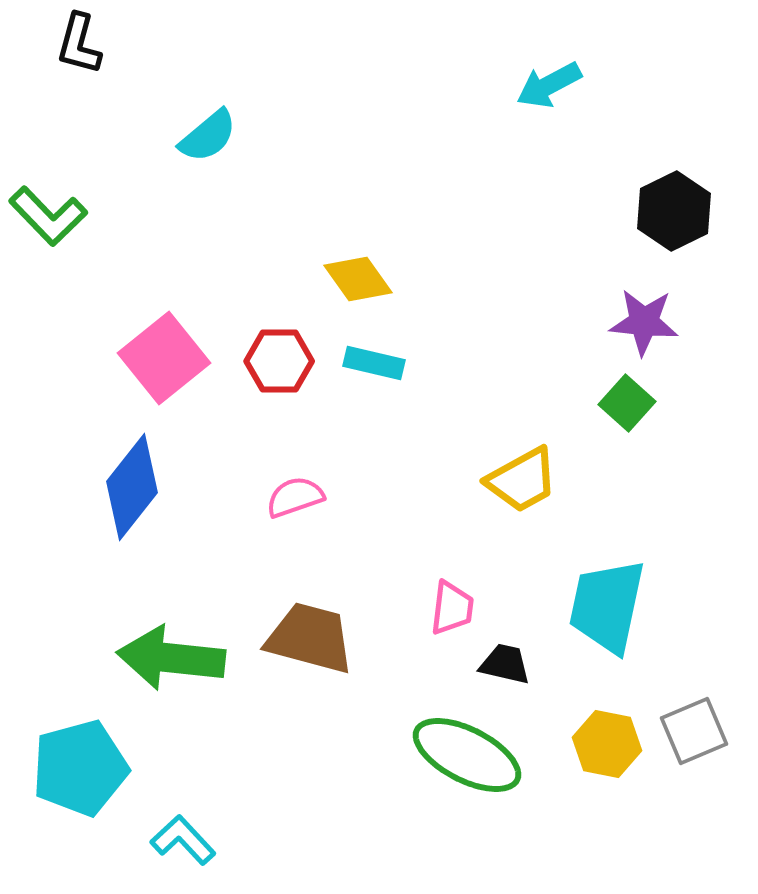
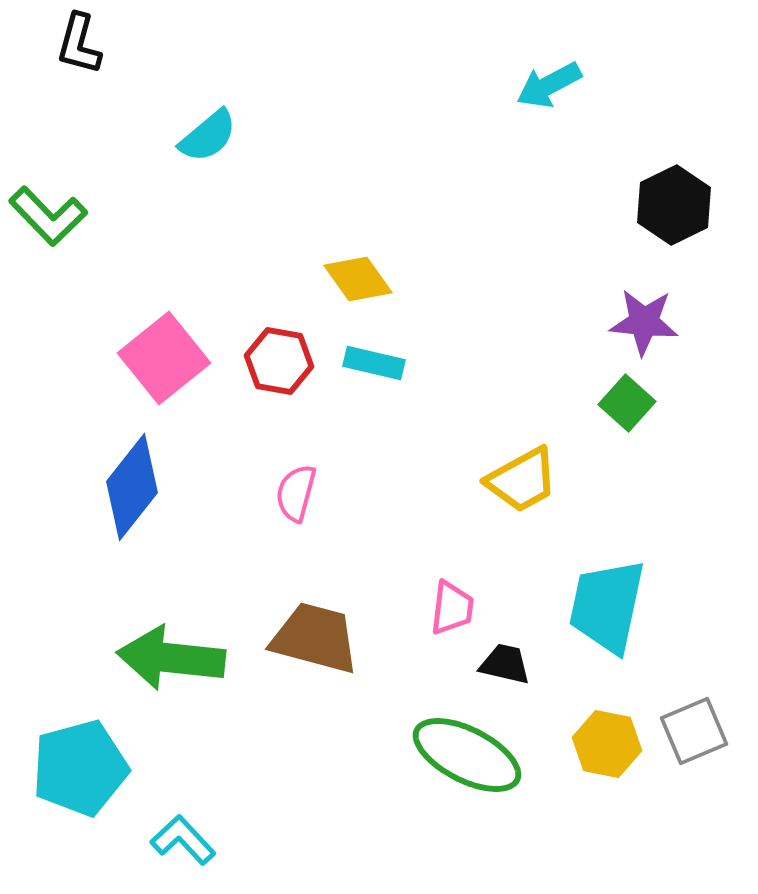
black hexagon: moved 6 px up
red hexagon: rotated 10 degrees clockwise
pink semicircle: moved 1 px right, 4 px up; rotated 56 degrees counterclockwise
brown trapezoid: moved 5 px right
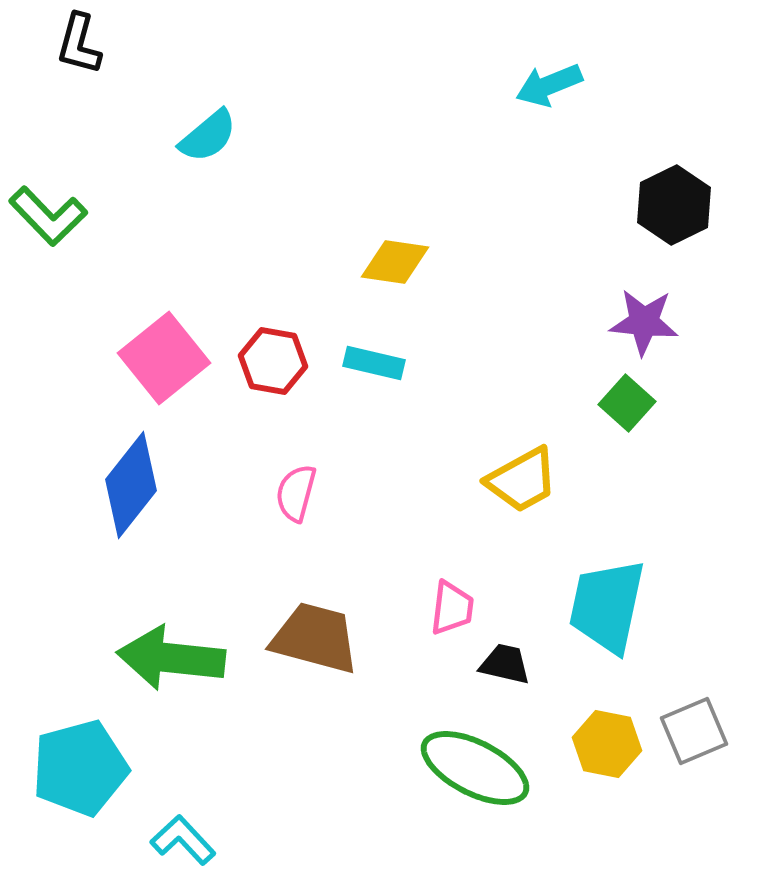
cyan arrow: rotated 6 degrees clockwise
yellow diamond: moved 37 px right, 17 px up; rotated 46 degrees counterclockwise
red hexagon: moved 6 px left
blue diamond: moved 1 px left, 2 px up
green ellipse: moved 8 px right, 13 px down
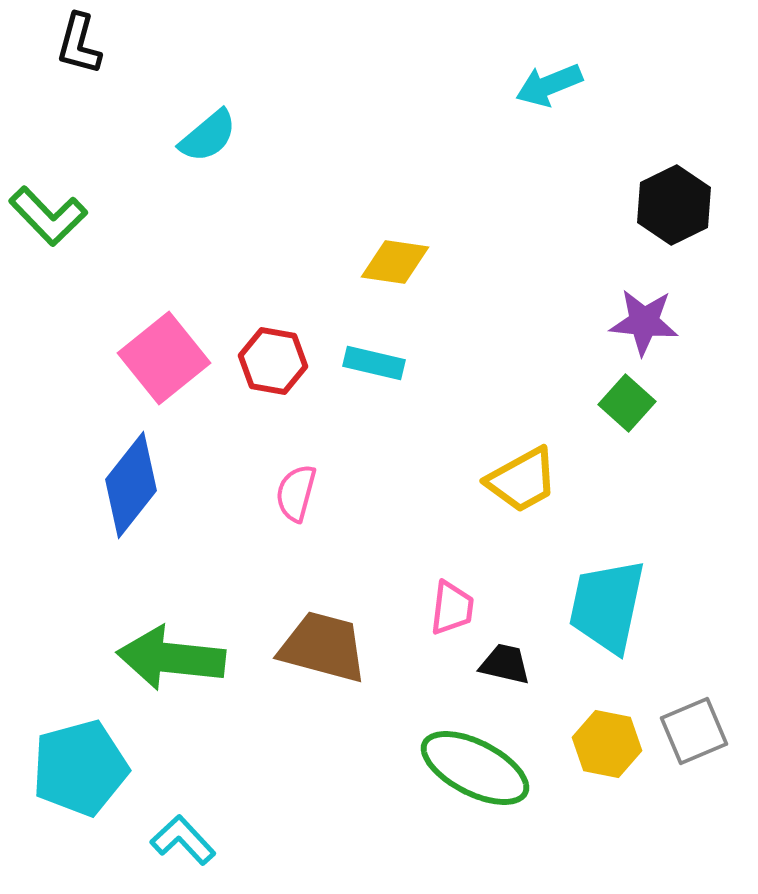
brown trapezoid: moved 8 px right, 9 px down
